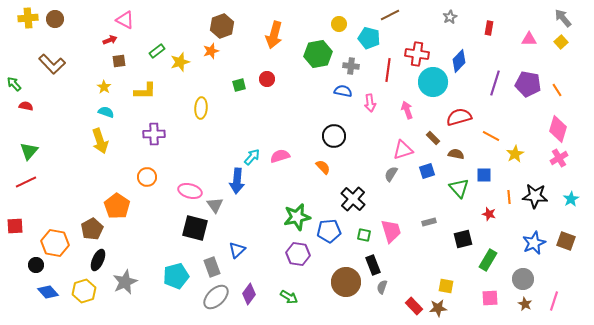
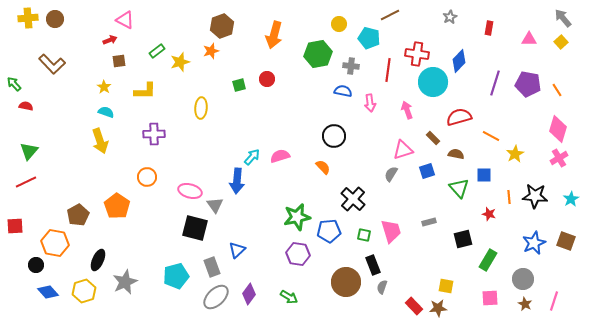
brown pentagon at (92, 229): moved 14 px left, 14 px up
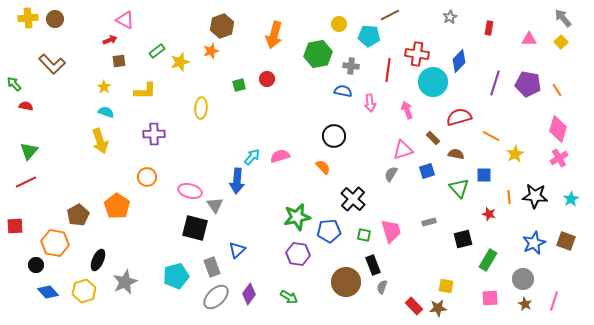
cyan pentagon at (369, 38): moved 2 px up; rotated 10 degrees counterclockwise
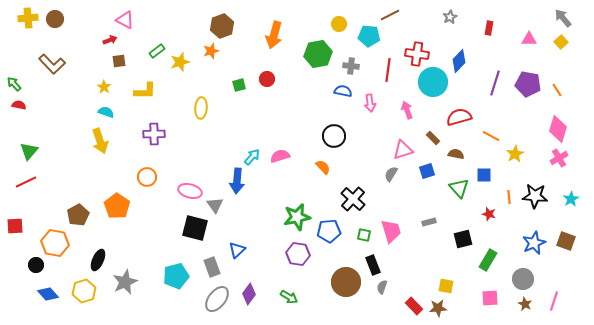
red semicircle at (26, 106): moved 7 px left, 1 px up
blue diamond at (48, 292): moved 2 px down
gray ellipse at (216, 297): moved 1 px right, 2 px down; rotated 8 degrees counterclockwise
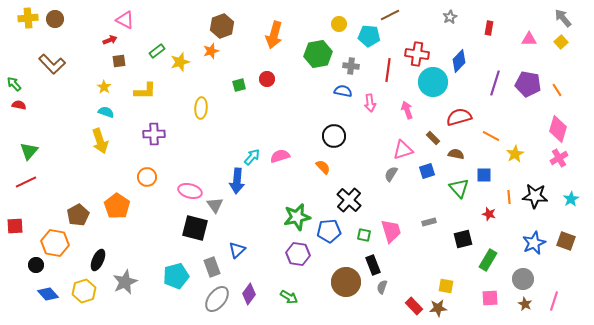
black cross at (353, 199): moved 4 px left, 1 px down
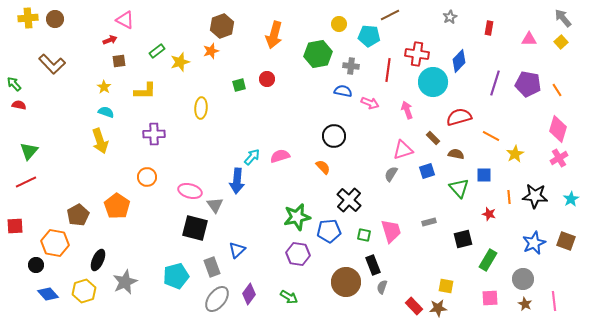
pink arrow at (370, 103): rotated 60 degrees counterclockwise
pink line at (554, 301): rotated 24 degrees counterclockwise
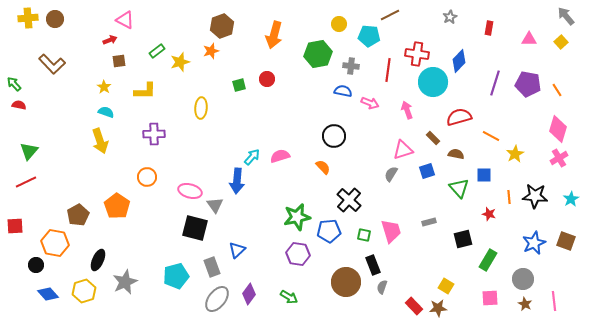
gray arrow at (563, 18): moved 3 px right, 2 px up
yellow square at (446, 286): rotated 21 degrees clockwise
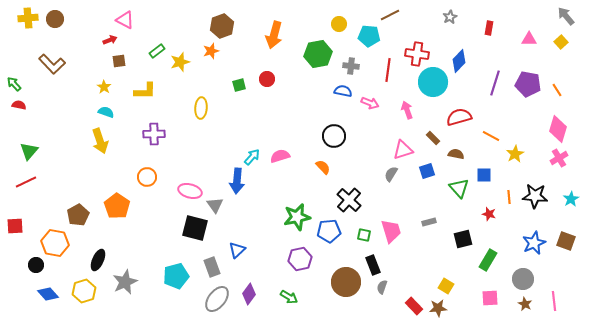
purple hexagon at (298, 254): moved 2 px right, 5 px down; rotated 20 degrees counterclockwise
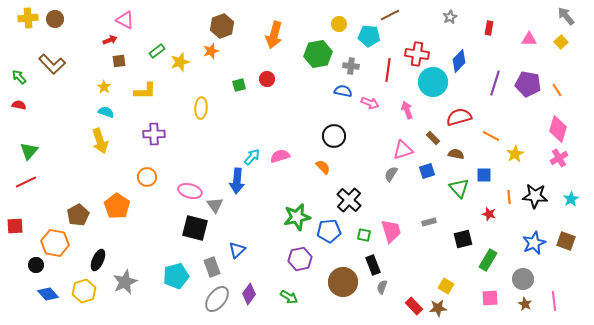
green arrow at (14, 84): moved 5 px right, 7 px up
brown circle at (346, 282): moved 3 px left
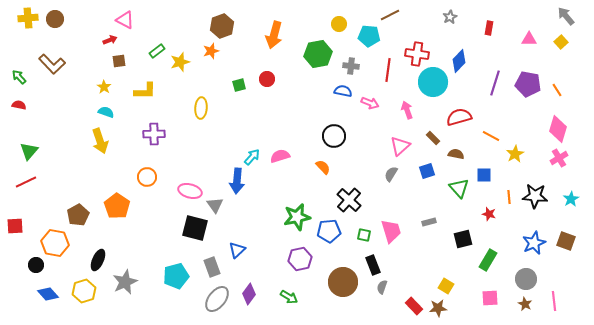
pink triangle at (403, 150): moved 3 px left, 4 px up; rotated 25 degrees counterclockwise
gray circle at (523, 279): moved 3 px right
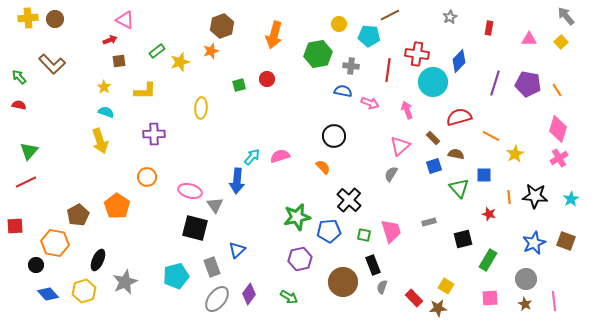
blue square at (427, 171): moved 7 px right, 5 px up
red rectangle at (414, 306): moved 8 px up
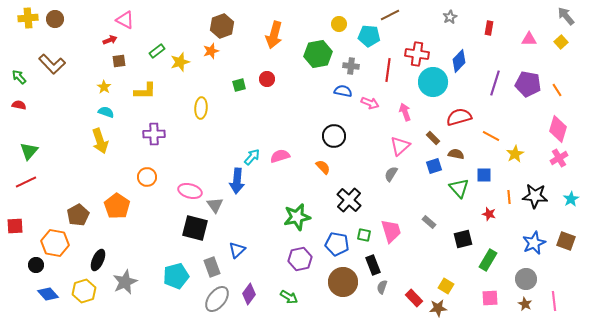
pink arrow at (407, 110): moved 2 px left, 2 px down
gray rectangle at (429, 222): rotated 56 degrees clockwise
blue pentagon at (329, 231): moved 8 px right, 13 px down; rotated 15 degrees clockwise
